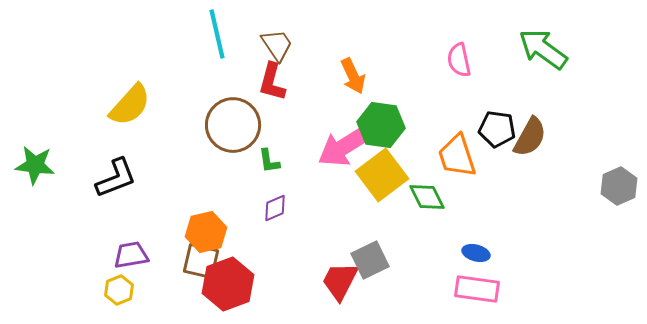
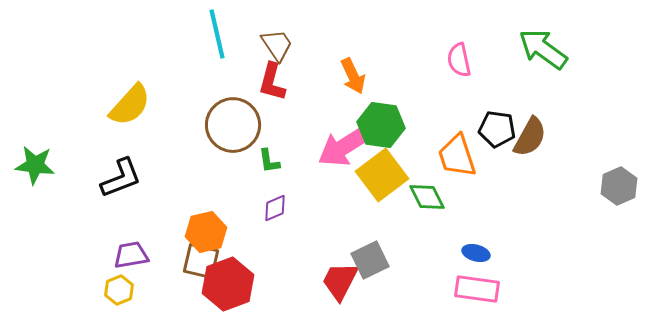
black L-shape: moved 5 px right
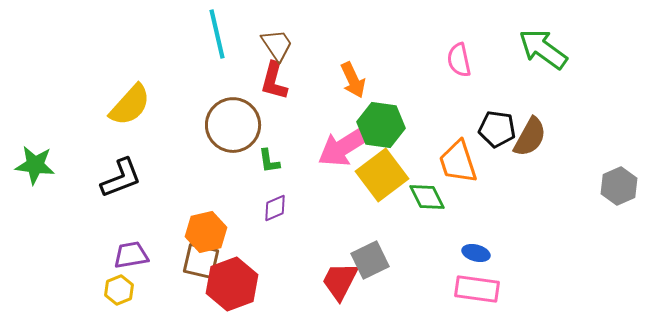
orange arrow: moved 4 px down
red L-shape: moved 2 px right, 1 px up
orange trapezoid: moved 1 px right, 6 px down
red hexagon: moved 4 px right
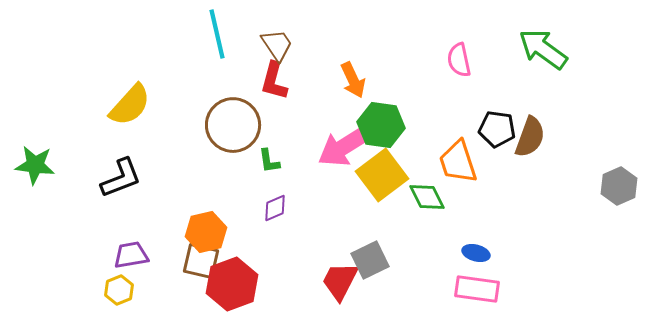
brown semicircle: rotated 9 degrees counterclockwise
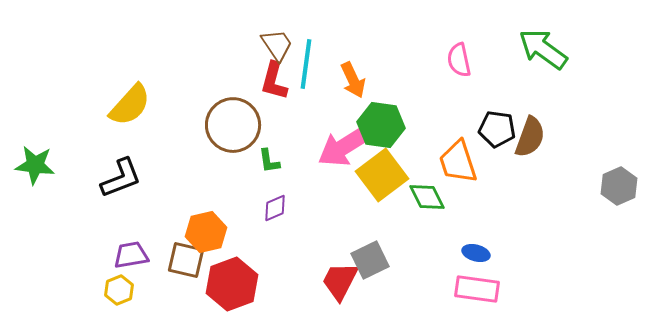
cyan line: moved 89 px right, 30 px down; rotated 21 degrees clockwise
brown square: moved 15 px left, 1 px up
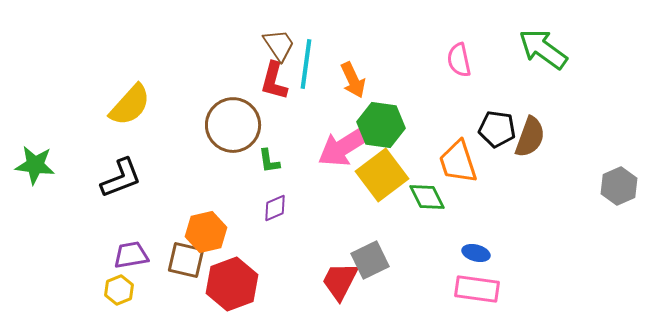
brown trapezoid: moved 2 px right
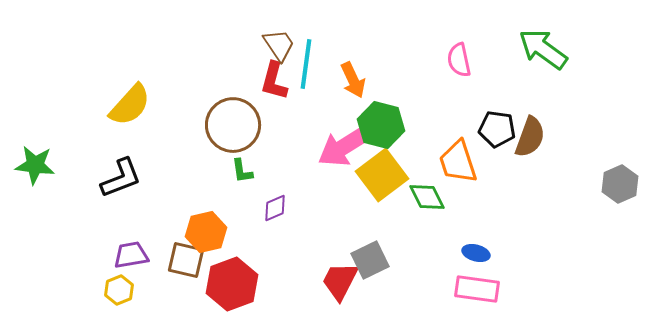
green hexagon: rotated 6 degrees clockwise
green L-shape: moved 27 px left, 10 px down
gray hexagon: moved 1 px right, 2 px up
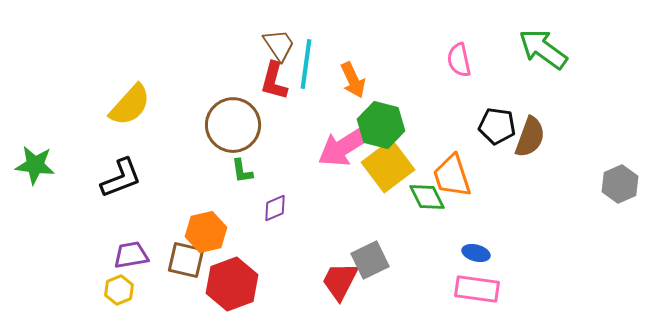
black pentagon: moved 3 px up
orange trapezoid: moved 6 px left, 14 px down
yellow square: moved 6 px right, 9 px up
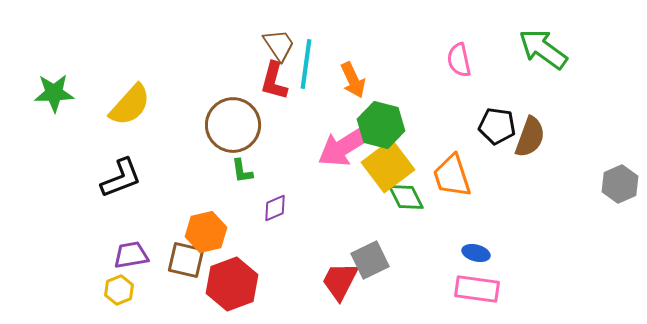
green star: moved 19 px right, 72 px up; rotated 9 degrees counterclockwise
green diamond: moved 21 px left
